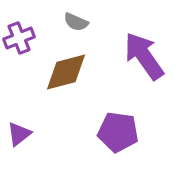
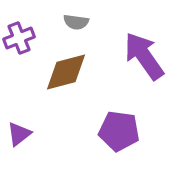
gray semicircle: rotated 15 degrees counterclockwise
purple pentagon: moved 1 px right, 1 px up
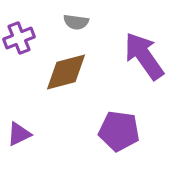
purple triangle: rotated 12 degrees clockwise
